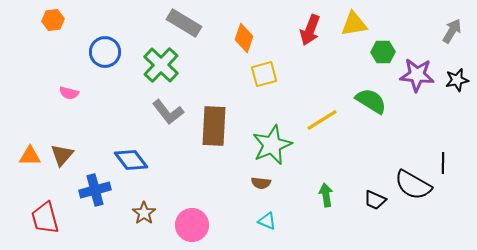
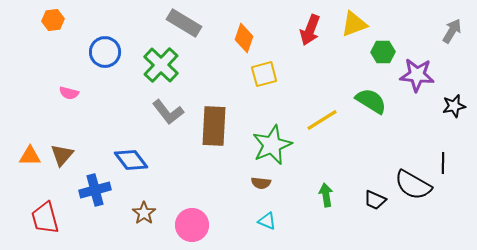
yellow triangle: rotated 12 degrees counterclockwise
black star: moved 3 px left, 26 px down
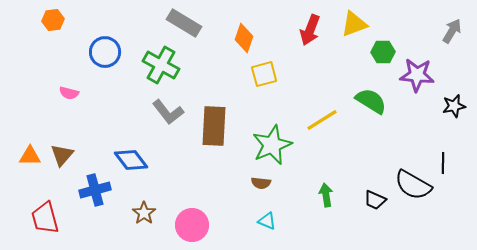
green cross: rotated 15 degrees counterclockwise
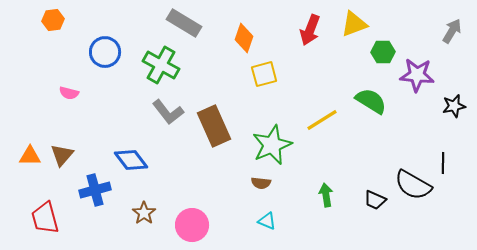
brown rectangle: rotated 27 degrees counterclockwise
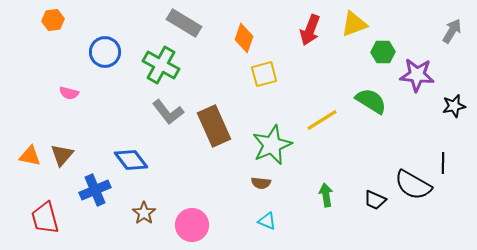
orange triangle: rotated 10 degrees clockwise
blue cross: rotated 8 degrees counterclockwise
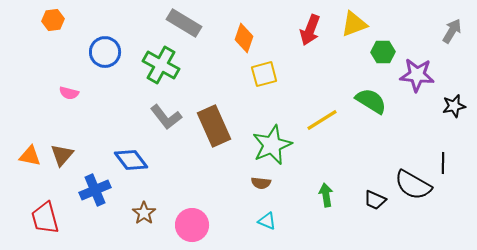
gray L-shape: moved 2 px left, 5 px down
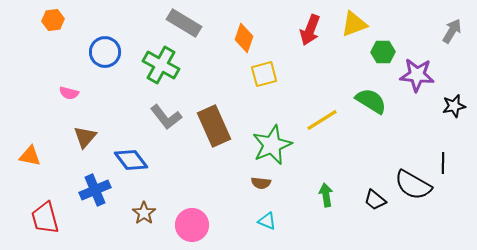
brown triangle: moved 23 px right, 18 px up
black trapezoid: rotated 15 degrees clockwise
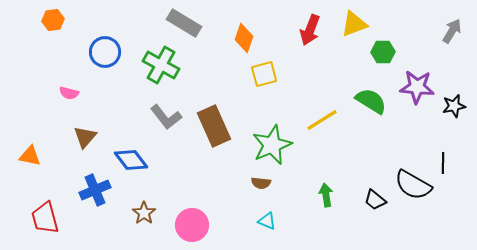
purple star: moved 12 px down
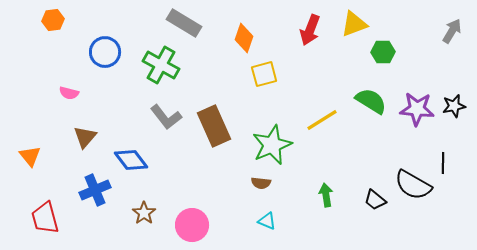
purple star: moved 22 px down
orange triangle: rotated 40 degrees clockwise
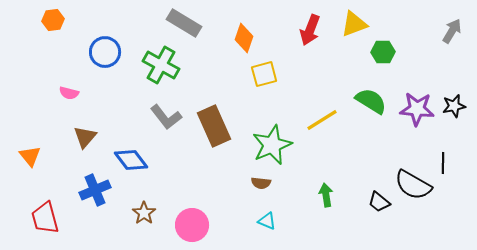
black trapezoid: moved 4 px right, 2 px down
